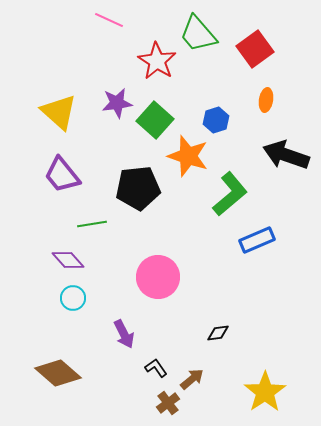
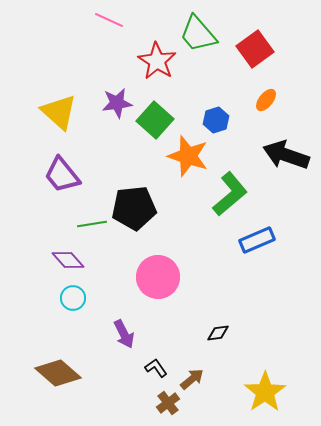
orange ellipse: rotated 30 degrees clockwise
black pentagon: moved 4 px left, 20 px down
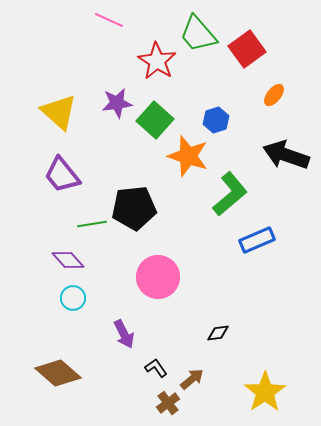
red square: moved 8 px left
orange ellipse: moved 8 px right, 5 px up
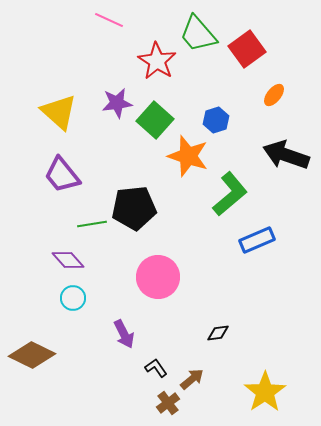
brown diamond: moved 26 px left, 18 px up; rotated 15 degrees counterclockwise
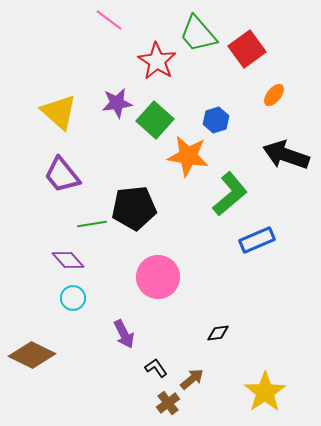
pink line: rotated 12 degrees clockwise
orange star: rotated 9 degrees counterclockwise
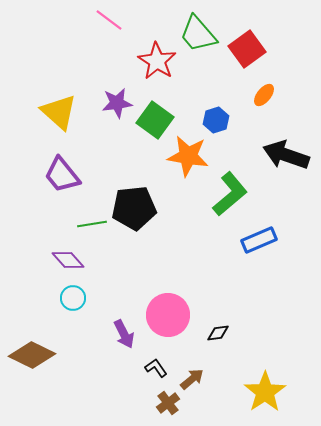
orange ellipse: moved 10 px left
green square: rotated 6 degrees counterclockwise
blue rectangle: moved 2 px right
pink circle: moved 10 px right, 38 px down
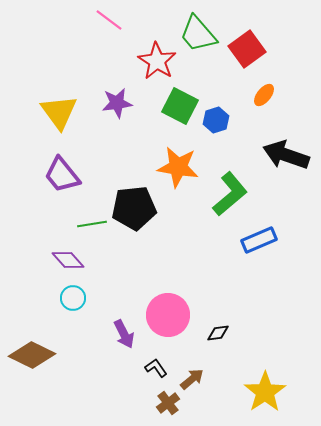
yellow triangle: rotated 12 degrees clockwise
green square: moved 25 px right, 14 px up; rotated 9 degrees counterclockwise
orange star: moved 10 px left, 11 px down
